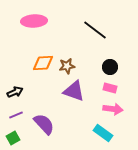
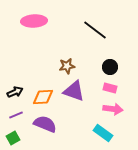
orange diamond: moved 34 px down
purple semicircle: moved 1 px right; rotated 25 degrees counterclockwise
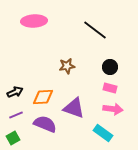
purple triangle: moved 17 px down
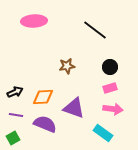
pink rectangle: rotated 32 degrees counterclockwise
purple line: rotated 32 degrees clockwise
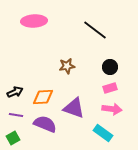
pink arrow: moved 1 px left
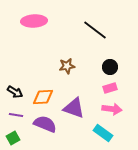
black arrow: rotated 56 degrees clockwise
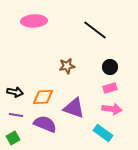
black arrow: rotated 21 degrees counterclockwise
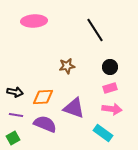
black line: rotated 20 degrees clockwise
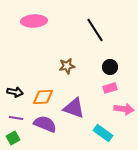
pink arrow: moved 12 px right
purple line: moved 3 px down
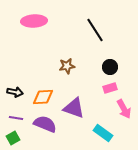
pink arrow: rotated 54 degrees clockwise
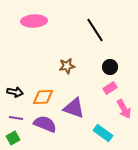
pink rectangle: rotated 16 degrees counterclockwise
